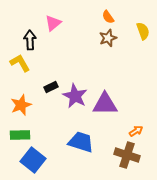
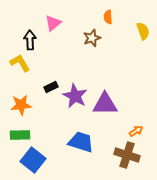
orange semicircle: rotated 32 degrees clockwise
brown star: moved 16 px left
orange star: rotated 15 degrees clockwise
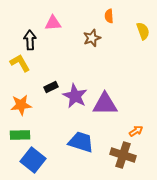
orange semicircle: moved 1 px right, 1 px up
pink triangle: rotated 36 degrees clockwise
brown cross: moved 4 px left
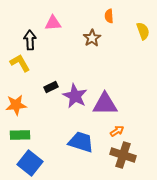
brown star: rotated 12 degrees counterclockwise
orange star: moved 5 px left
orange arrow: moved 19 px left
blue square: moved 3 px left, 3 px down
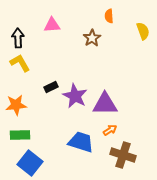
pink triangle: moved 1 px left, 2 px down
black arrow: moved 12 px left, 2 px up
orange arrow: moved 7 px left, 1 px up
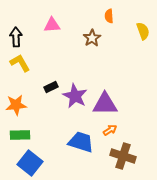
black arrow: moved 2 px left, 1 px up
brown cross: moved 1 px down
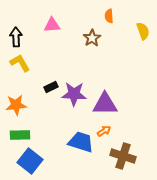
purple star: moved 1 px left, 2 px up; rotated 25 degrees counterclockwise
orange arrow: moved 6 px left, 1 px down
blue square: moved 2 px up
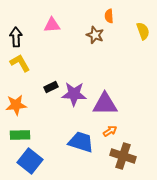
brown star: moved 3 px right, 3 px up; rotated 18 degrees counterclockwise
orange arrow: moved 6 px right
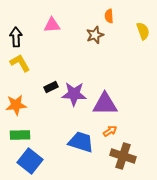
brown star: rotated 30 degrees clockwise
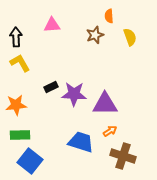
yellow semicircle: moved 13 px left, 6 px down
